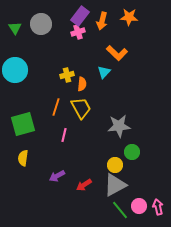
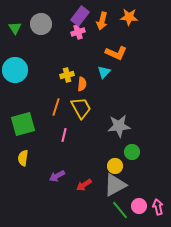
orange L-shape: moved 1 px left; rotated 20 degrees counterclockwise
yellow circle: moved 1 px down
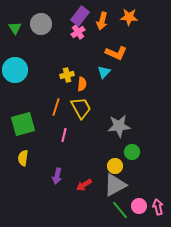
pink cross: rotated 16 degrees counterclockwise
purple arrow: rotated 49 degrees counterclockwise
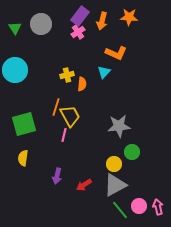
yellow trapezoid: moved 11 px left, 8 px down
green square: moved 1 px right
yellow circle: moved 1 px left, 2 px up
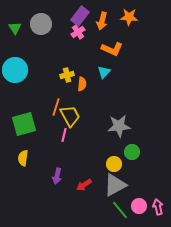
orange L-shape: moved 4 px left, 4 px up
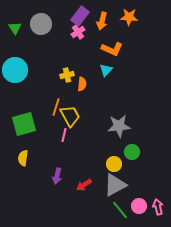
cyan triangle: moved 2 px right, 2 px up
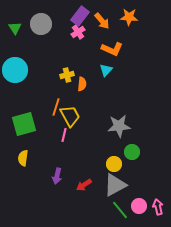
orange arrow: rotated 54 degrees counterclockwise
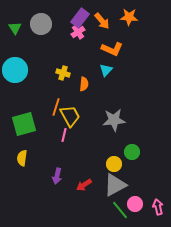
purple rectangle: moved 2 px down
yellow cross: moved 4 px left, 2 px up; rotated 32 degrees clockwise
orange semicircle: moved 2 px right
gray star: moved 5 px left, 6 px up
yellow semicircle: moved 1 px left
pink circle: moved 4 px left, 2 px up
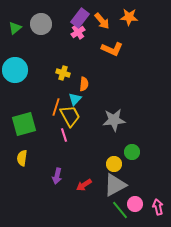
green triangle: rotated 24 degrees clockwise
cyan triangle: moved 31 px left, 29 px down
pink line: rotated 32 degrees counterclockwise
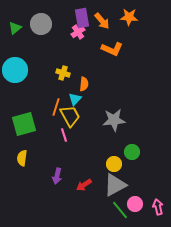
purple rectangle: moved 2 px right; rotated 48 degrees counterclockwise
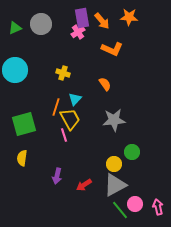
green triangle: rotated 16 degrees clockwise
orange semicircle: moved 21 px right; rotated 40 degrees counterclockwise
yellow trapezoid: moved 3 px down
